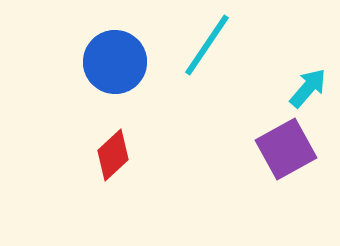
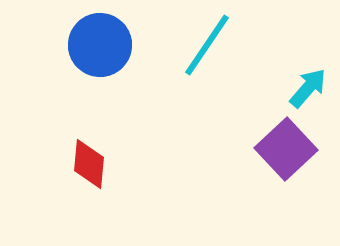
blue circle: moved 15 px left, 17 px up
purple square: rotated 14 degrees counterclockwise
red diamond: moved 24 px left, 9 px down; rotated 42 degrees counterclockwise
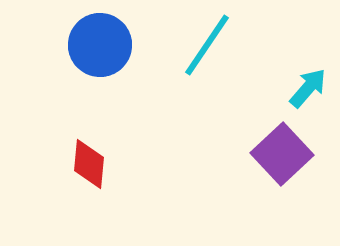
purple square: moved 4 px left, 5 px down
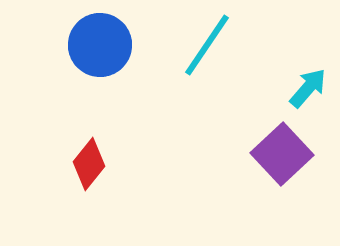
red diamond: rotated 33 degrees clockwise
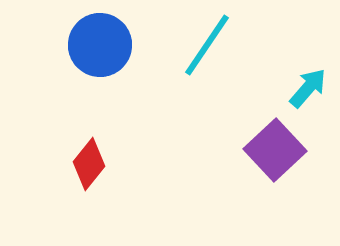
purple square: moved 7 px left, 4 px up
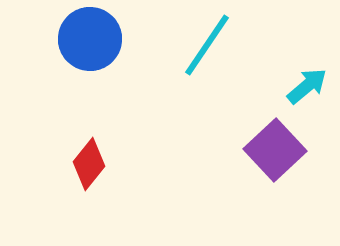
blue circle: moved 10 px left, 6 px up
cyan arrow: moved 1 px left, 2 px up; rotated 9 degrees clockwise
